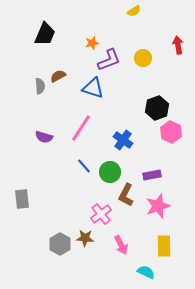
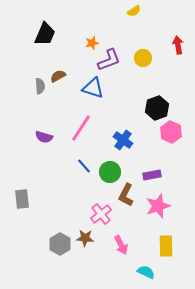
yellow rectangle: moved 2 px right
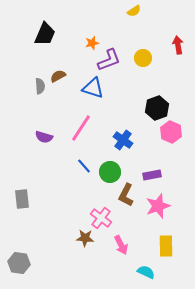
pink cross: moved 4 px down; rotated 15 degrees counterclockwise
gray hexagon: moved 41 px left, 19 px down; rotated 20 degrees counterclockwise
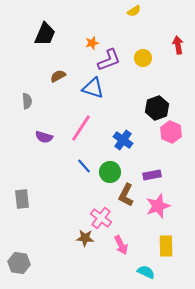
gray semicircle: moved 13 px left, 15 px down
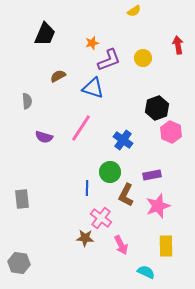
blue line: moved 3 px right, 22 px down; rotated 42 degrees clockwise
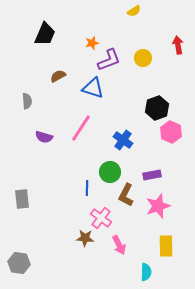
pink arrow: moved 2 px left
cyan semicircle: rotated 66 degrees clockwise
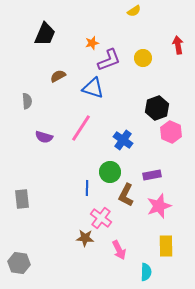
pink star: moved 1 px right
pink arrow: moved 5 px down
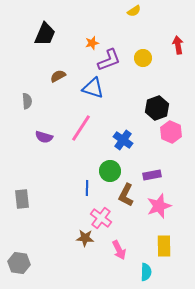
green circle: moved 1 px up
yellow rectangle: moved 2 px left
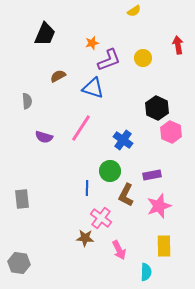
black hexagon: rotated 15 degrees counterclockwise
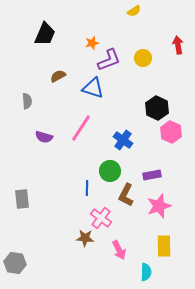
gray hexagon: moved 4 px left
